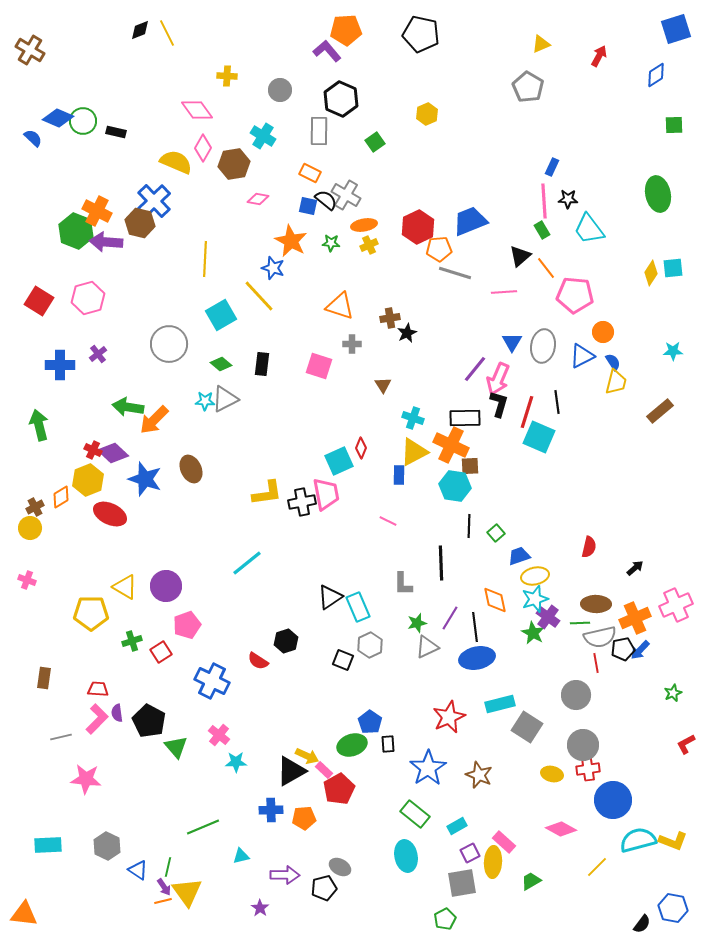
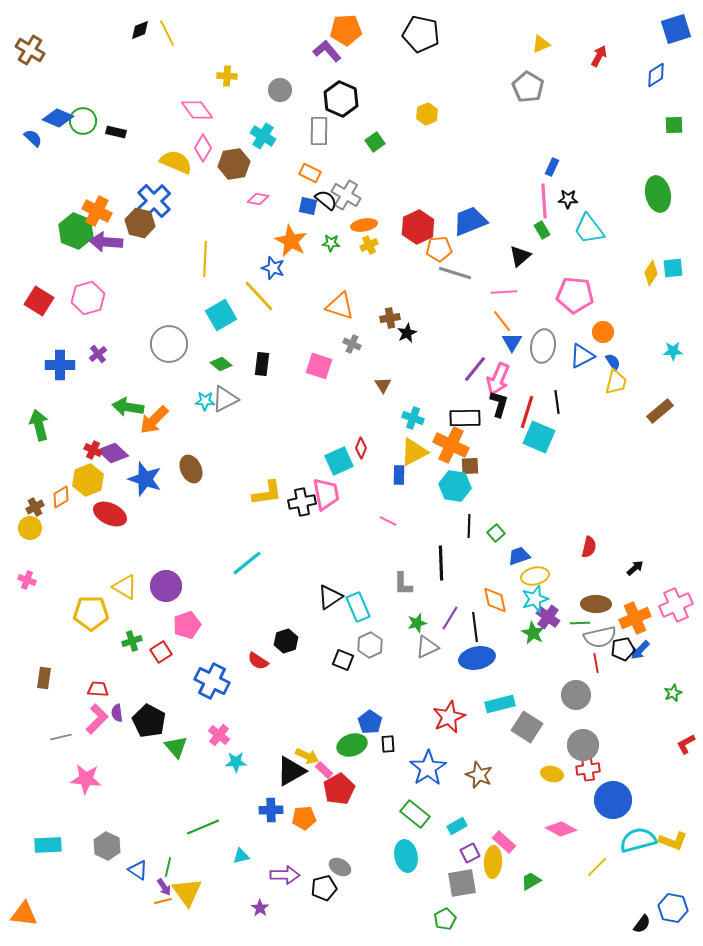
orange line at (546, 268): moved 44 px left, 53 px down
gray cross at (352, 344): rotated 24 degrees clockwise
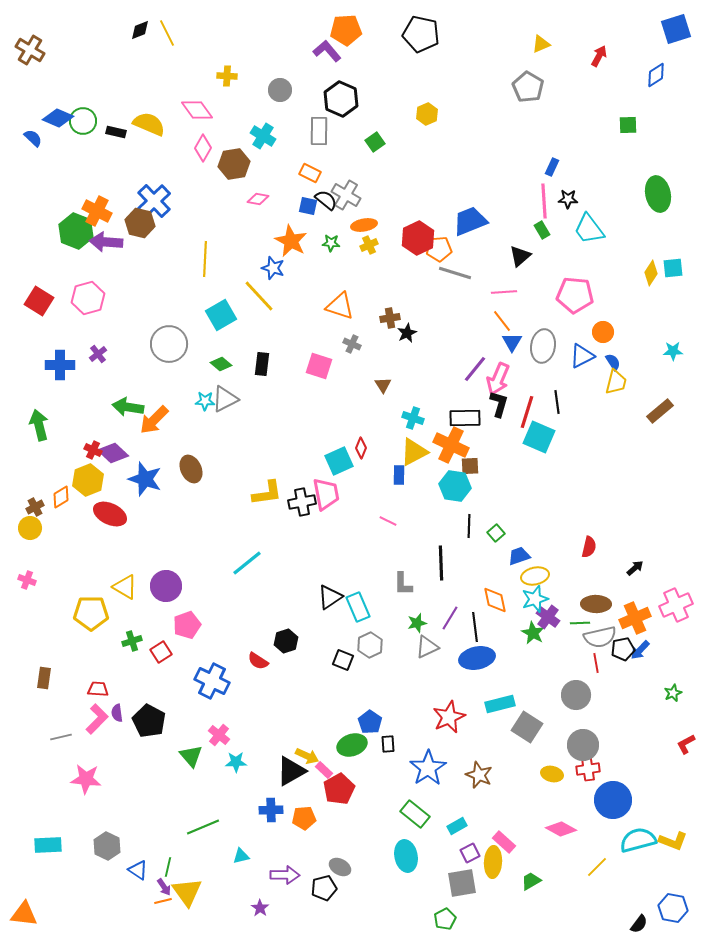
green square at (674, 125): moved 46 px left
yellow semicircle at (176, 162): moved 27 px left, 38 px up
red hexagon at (418, 227): moved 11 px down
green triangle at (176, 747): moved 15 px right, 9 px down
black semicircle at (642, 924): moved 3 px left
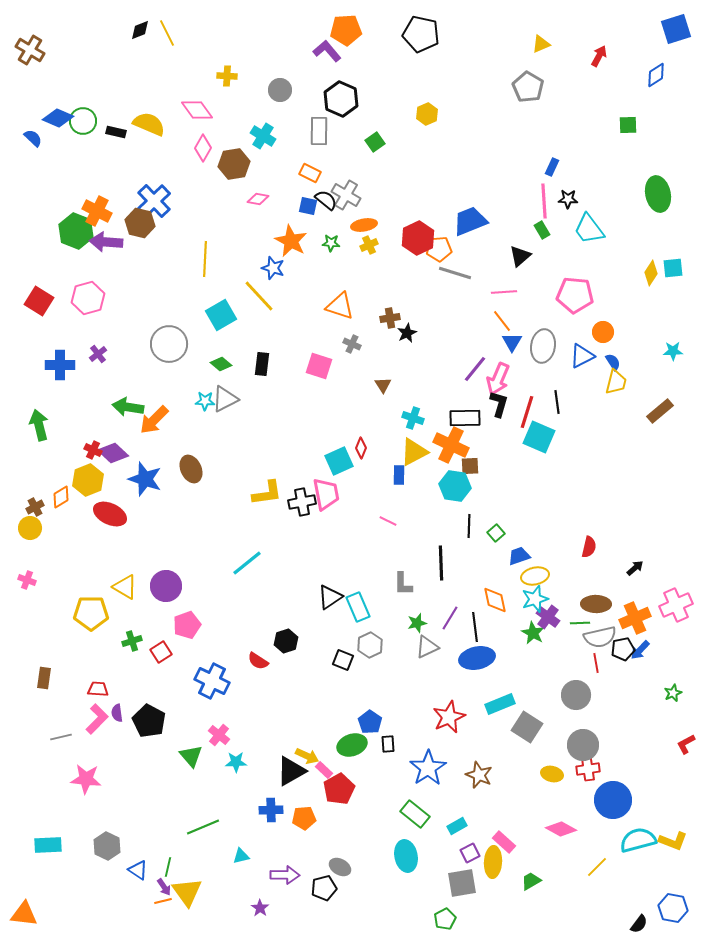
cyan rectangle at (500, 704): rotated 8 degrees counterclockwise
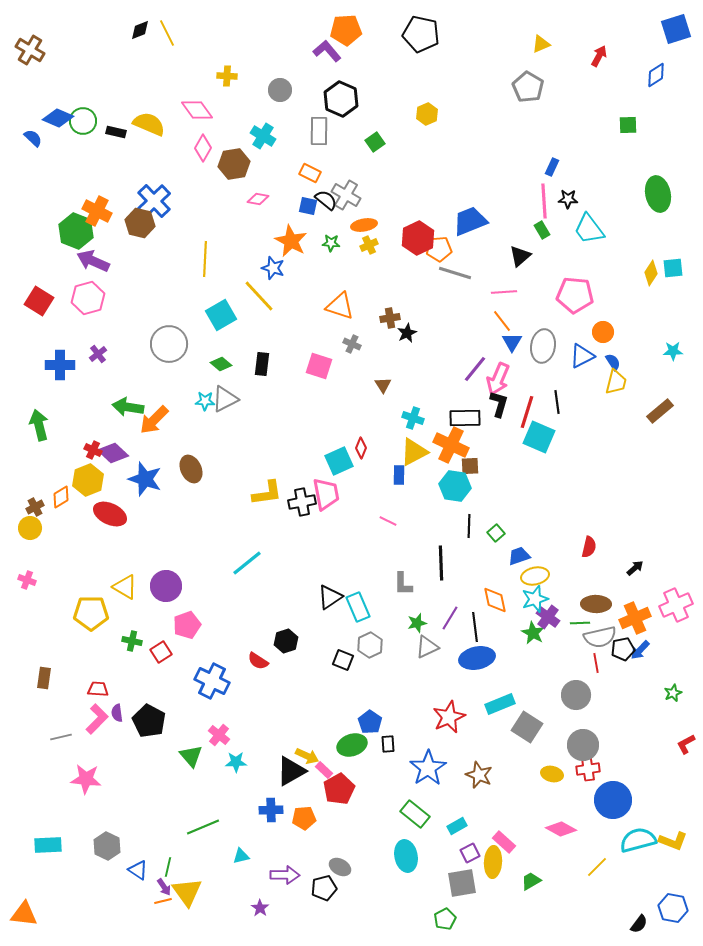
purple arrow at (106, 242): moved 13 px left, 19 px down; rotated 20 degrees clockwise
green cross at (132, 641): rotated 30 degrees clockwise
